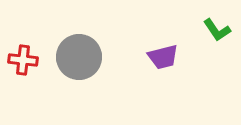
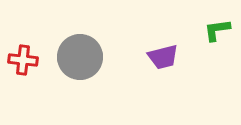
green L-shape: rotated 116 degrees clockwise
gray circle: moved 1 px right
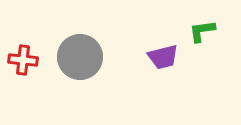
green L-shape: moved 15 px left, 1 px down
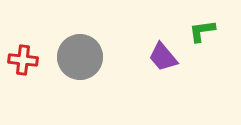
purple trapezoid: rotated 64 degrees clockwise
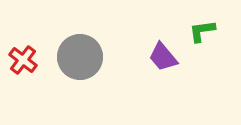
red cross: rotated 32 degrees clockwise
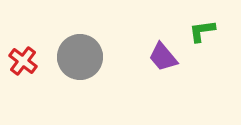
red cross: moved 1 px down
